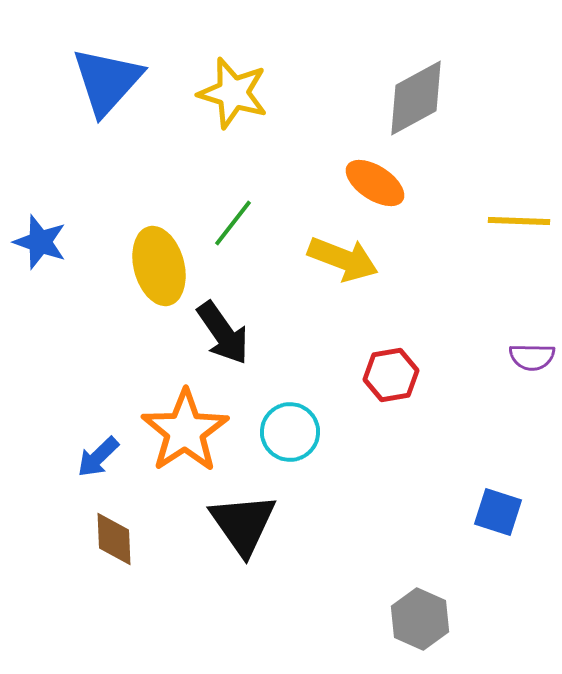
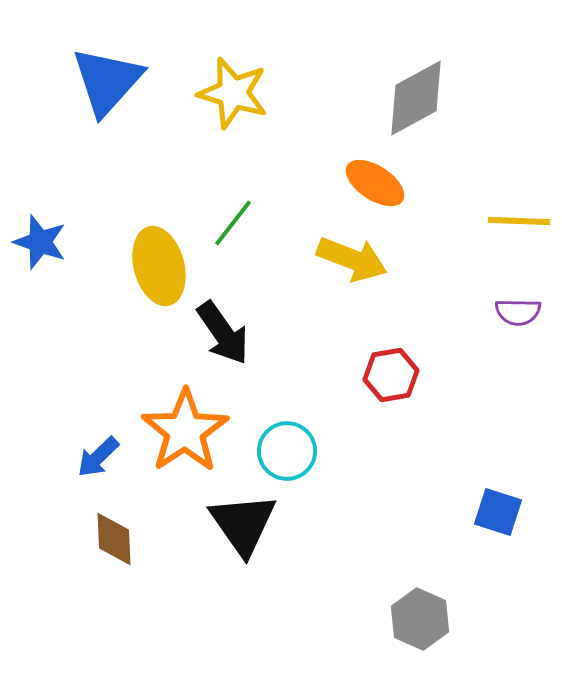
yellow arrow: moved 9 px right
purple semicircle: moved 14 px left, 45 px up
cyan circle: moved 3 px left, 19 px down
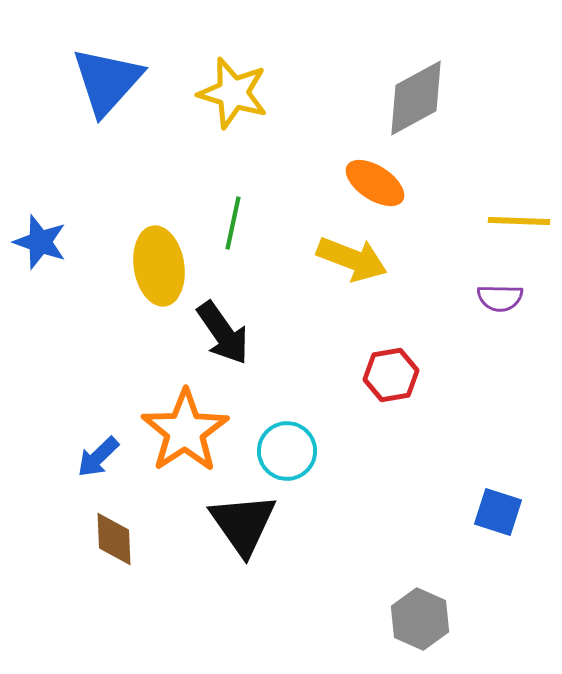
green line: rotated 26 degrees counterclockwise
yellow ellipse: rotated 6 degrees clockwise
purple semicircle: moved 18 px left, 14 px up
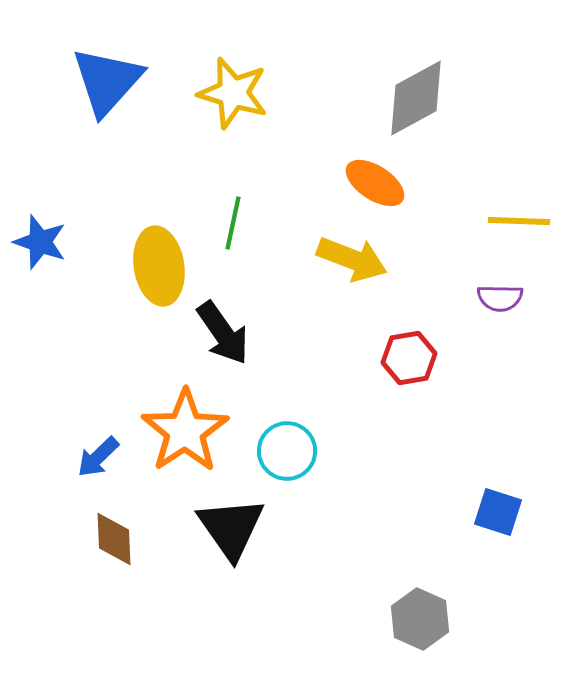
red hexagon: moved 18 px right, 17 px up
black triangle: moved 12 px left, 4 px down
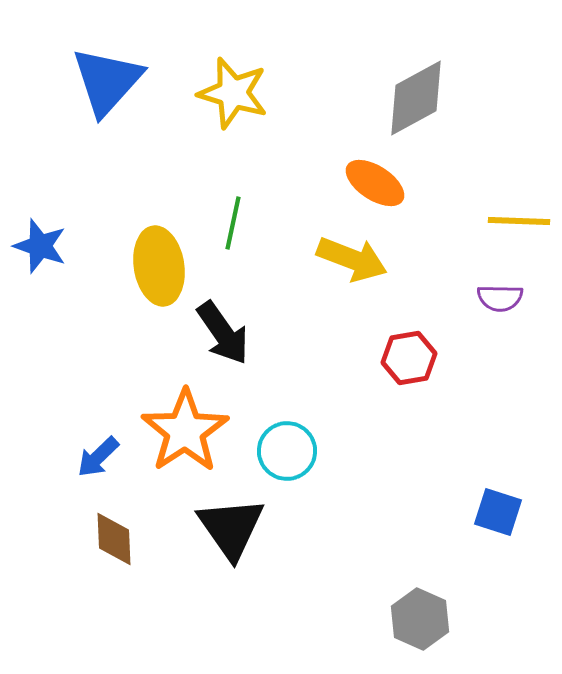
blue star: moved 4 px down
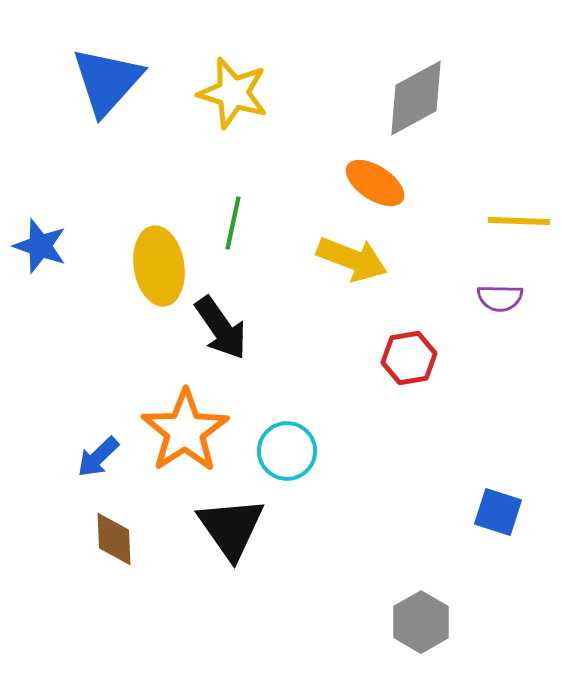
black arrow: moved 2 px left, 5 px up
gray hexagon: moved 1 px right, 3 px down; rotated 6 degrees clockwise
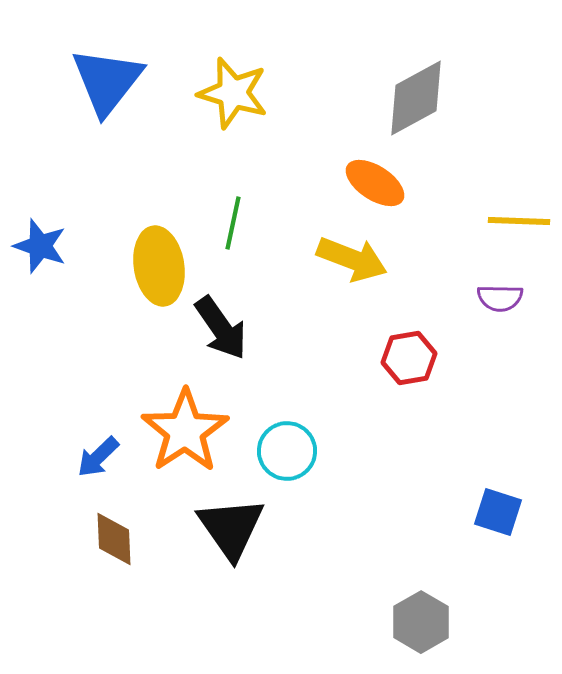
blue triangle: rotated 4 degrees counterclockwise
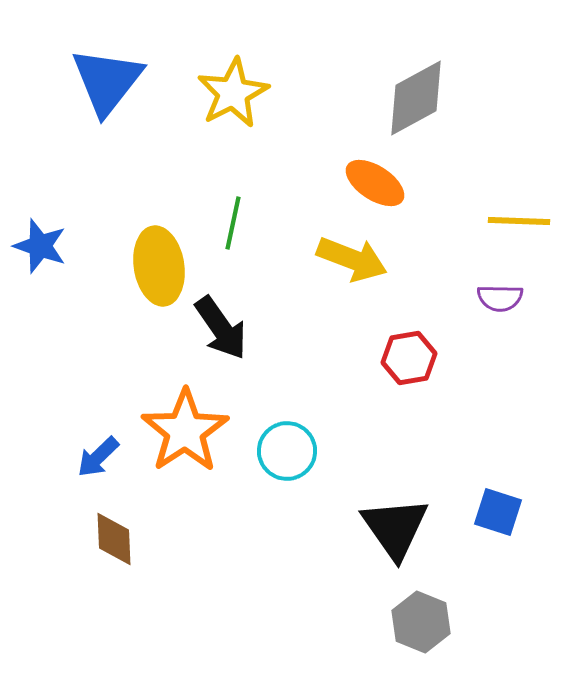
yellow star: rotated 28 degrees clockwise
black triangle: moved 164 px right
gray hexagon: rotated 8 degrees counterclockwise
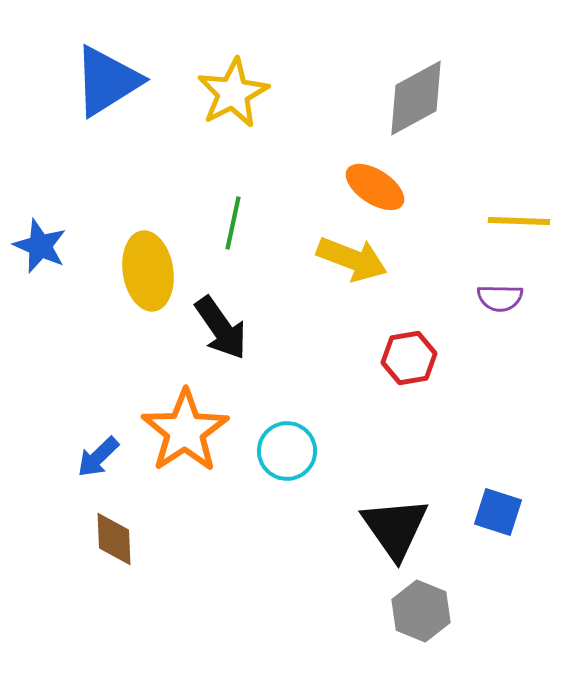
blue triangle: rotated 20 degrees clockwise
orange ellipse: moved 4 px down
blue star: rotated 4 degrees clockwise
yellow ellipse: moved 11 px left, 5 px down
gray hexagon: moved 11 px up
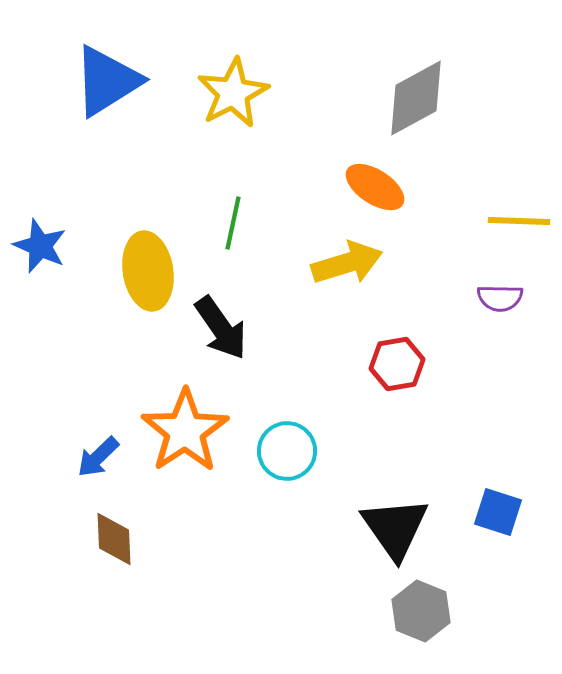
yellow arrow: moved 5 px left, 4 px down; rotated 38 degrees counterclockwise
red hexagon: moved 12 px left, 6 px down
